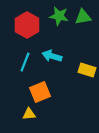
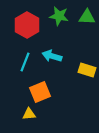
green triangle: moved 4 px right; rotated 12 degrees clockwise
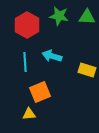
cyan line: rotated 24 degrees counterclockwise
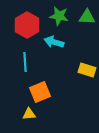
cyan arrow: moved 2 px right, 14 px up
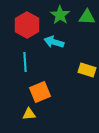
green star: moved 1 px right, 1 px up; rotated 24 degrees clockwise
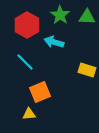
cyan line: rotated 42 degrees counterclockwise
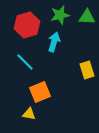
green star: rotated 24 degrees clockwise
red hexagon: rotated 15 degrees clockwise
cyan arrow: rotated 90 degrees clockwise
yellow rectangle: rotated 54 degrees clockwise
yellow triangle: rotated 16 degrees clockwise
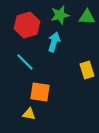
orange square: rotated 30 degrees clockwise
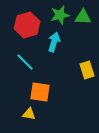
green triangle: moved 4 px left
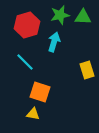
orange square: rotated 10 degrees clockwise
yellow triangle: moved 4 px right
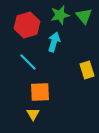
green triangle: moved 1 px right, 1 px up; rotated 48 degrees clockwise
cyan line: moved 3 px right
orange square: rotated 20 degrees counterclockwise
yellow triangle: rotated 48 degrees clockwise
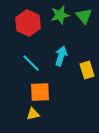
red hexagon: moved 1 px right, 2 px up; rotated 20 degrees counterclockwise
cyan arrow: moved 7 px right, 14 px down
cyan line: moved 3 px right, 1 px down
yellow triangle: rotated 48 degrees clockwise
